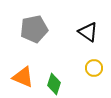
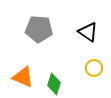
gray pentagon: moved 5 px right; rotated 16 degrees clockwise
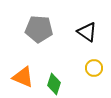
black triangle: moved 1 px left
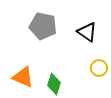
gray pentagon: moved 4 px right, 3 px up; rotated 8 degrees clockwise
yellow circle: moved 5 px right
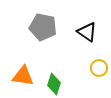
gray pentagon: moved 1 px down
orange triangle: moved 1 px up; rotated 15 degrees counterclockwise
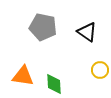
yellow circle: moved 1 px right, 2 px down
green diamond: rotated 20 degrees counterclockwise
